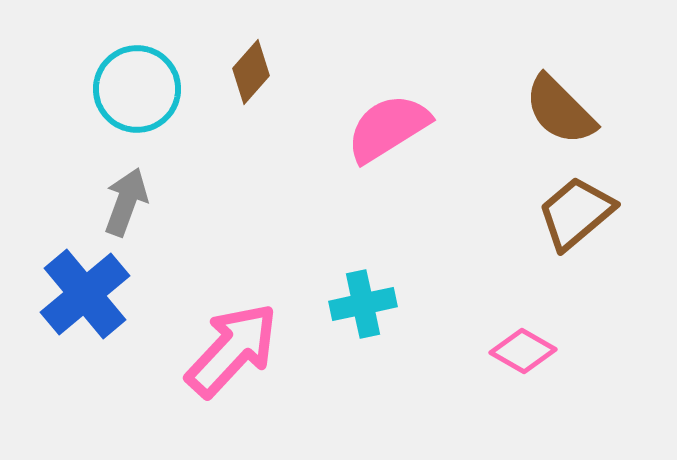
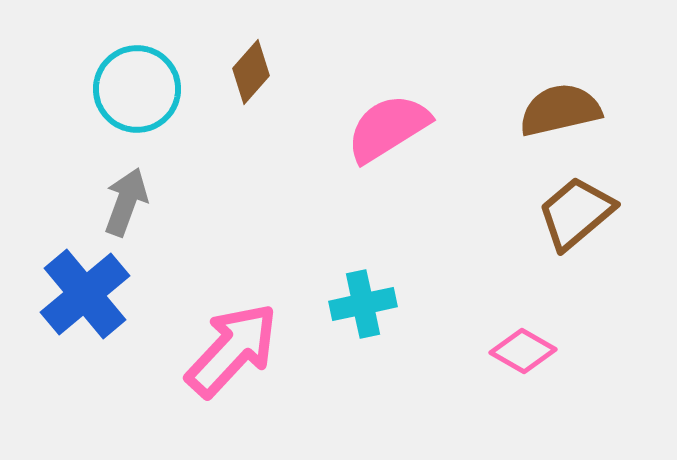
brown semicircle: rotated 122 degrees clockwise
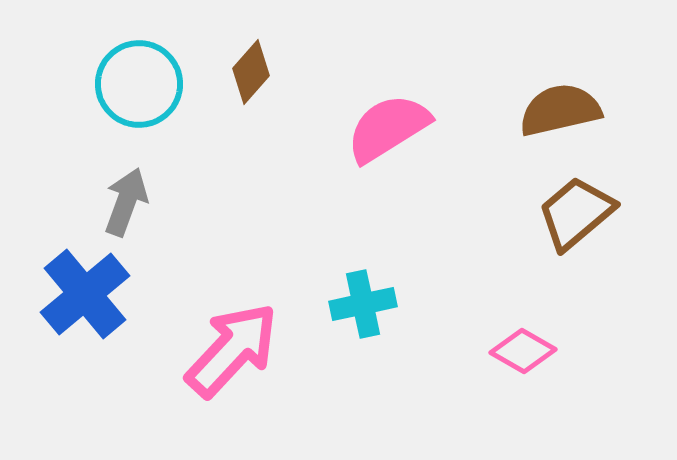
cyan circle: moved 2 px right, 5 px up
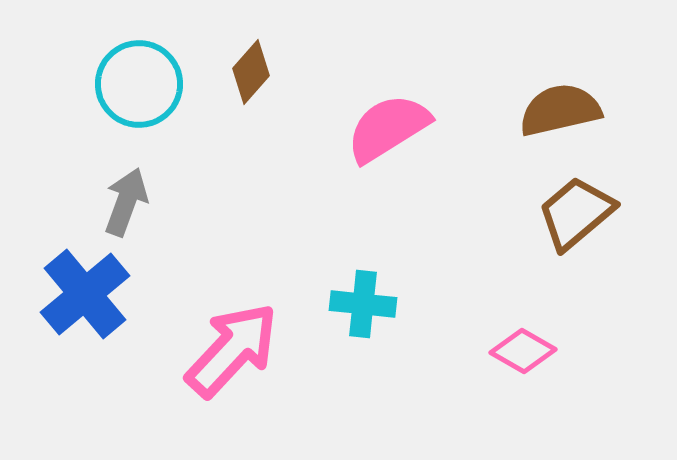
cyan cross: rotated 18 degrees clockwise
